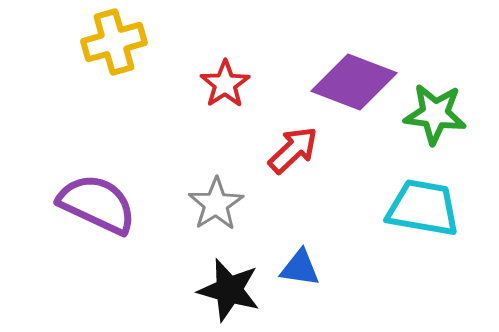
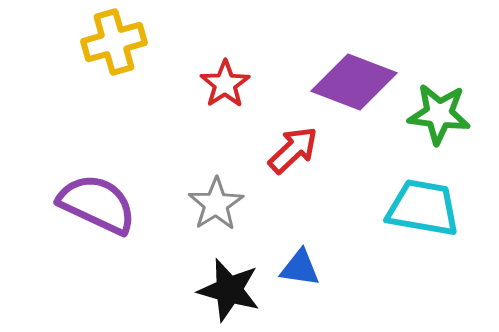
green star: moved 4 px right
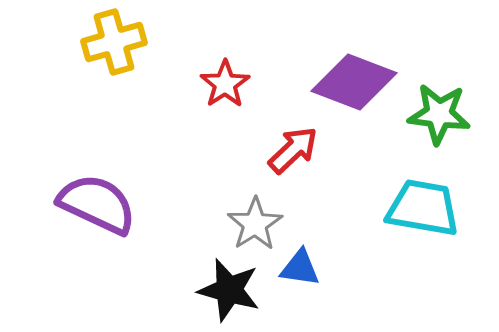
gray star: moved 39 px right, 20 px down
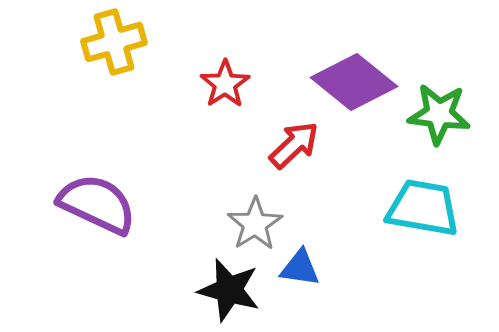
purple diamond: rotated 18 degrees clockwise
red arrow: moved 1 px right, 5 px up
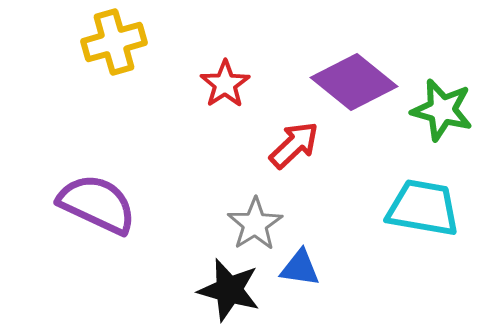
green star: moved 3 px right, 4 px up; rotated 8 degrees clockwise
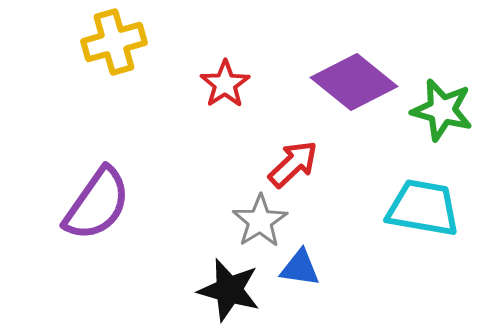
red arrow: moved 1 px left, 19 px down
purple semicircle: rotated 100 degrees clockwise
gray star: moved 5 px right, 3 px up
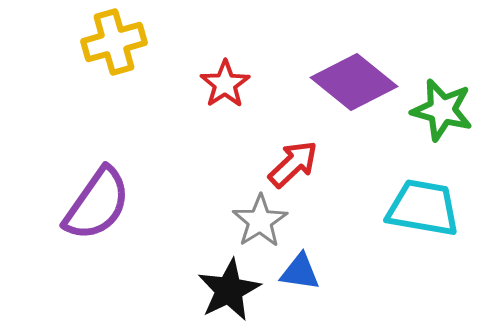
blue triangle: moved 4 px down
black star: rotated 30 degrees clockwise
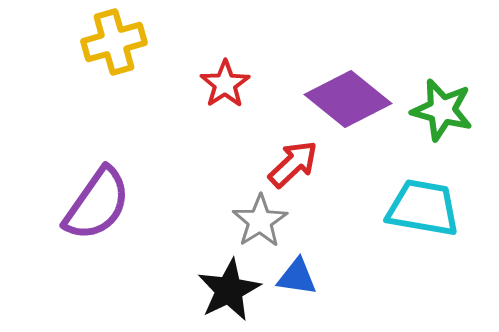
purple diamond: moved 6 px left, 17 px down
blue triangle: moved 3 px left, 5 px down
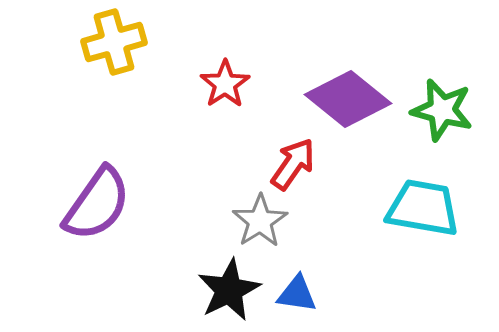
red arrow: rotated 12 degrees counterclockwise
blue triangle: moved 17 px down
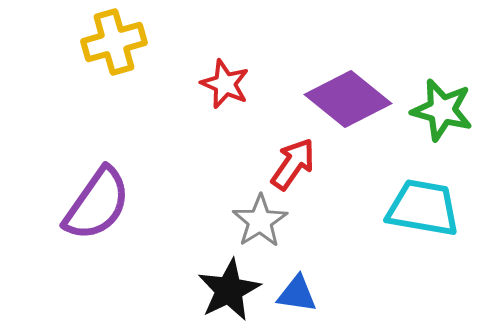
red star: rotated 15 degrees counterclockwise
